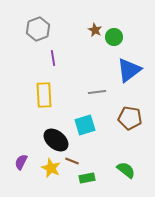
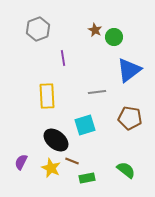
purple line: moved 10 px right
yellow rectangle: moved 3 px right, 1 px down
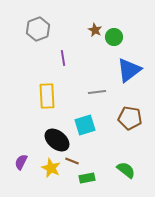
black ellipse: moved 1 px right
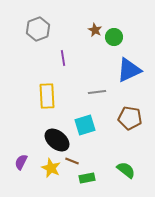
blue triangle: rotated 12 degrees clockwise
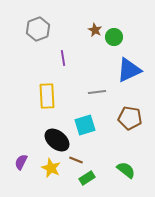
brown line: moved 4 px right, 1 px up
green rectangle: rotated 21 degrees counterclockwise
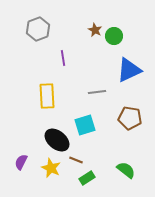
green circle: moved 1 px up
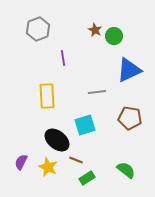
yellow star: moved 3 px left, 1 px up
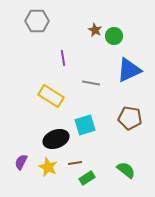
gray hexagon: moved 1 px left, 8 px up; rotated 20 degrees clockwise
gray line: moved 6 px left, 9 px up; rotated 18 degrees clockwise
yellow rectangle: moved 4 px right; rotated 55 degrees counterclockwise
black ellipse: moved 1 px left, 1 px up; rotated 60 degrees counterclockwise
brown line: moved 1 px left, 3 px down; rotated 32 degrees counterclockwise
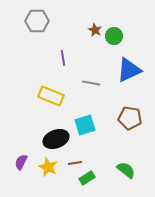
yellow rectangle: rotated 10 degrees counterclockwise
